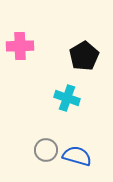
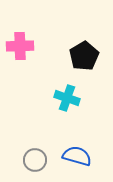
gray circle: moved 11 px left, 10 px down
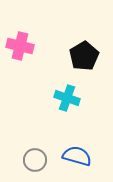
pink cross: rotated 16 degrees clockwise
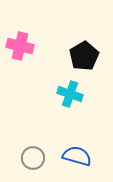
cyan cross: moved 3 px right, 4 px up
gray circle: moved 2 px left, 2 px up
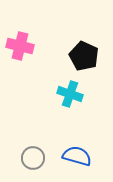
black pentagon: rotated 16 degrees counterclockwise
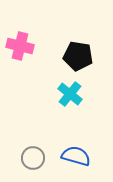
black pentagon: moved 6 px left; rotated 16 degrees counterclockwise
cyan cross: rotated 20 degrees clockwise
blue semicircle: moved 1 px left
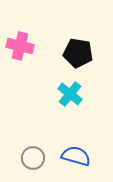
black pentagon: moved 3 px up
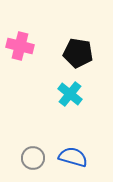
blue semicircle: moved 3 px left, 1 px down
